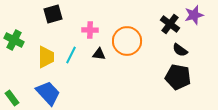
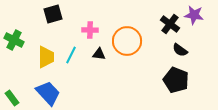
purple star: rotated 24 degrees clockwise
black pentagon: moved 2 px left, 3 px down; rotated 10 degrees clockwise
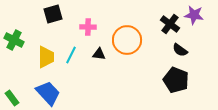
pink cross: moved 2 px left, 3 px up
orange circle: moved 1 px up
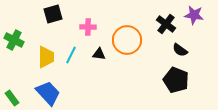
black cross: moved 4 px left
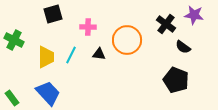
black semicircle: moved 3 px right, 3 px up
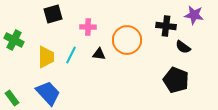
black cross: moved 2 px down; rotated 30 degrees counterclockwise
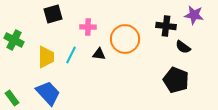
orange circle: moved 2 px left, 1 px up
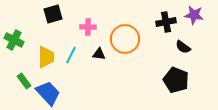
black cross: moved 4 px up; rotated 18 degrees counterclockwise
green rectangle: moved 12 px right, 17 px up
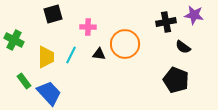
orange circle: moved 5 px down
blue trapezoid: moved 1 px right
